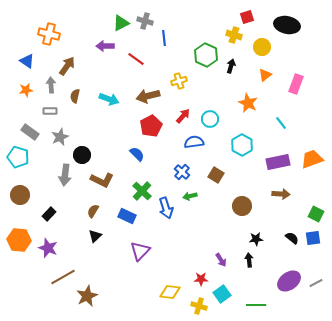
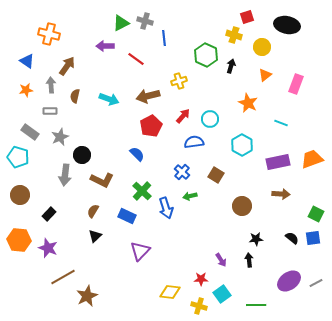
cyan line at (281, 123): rotated 32 degrees counterclockwise
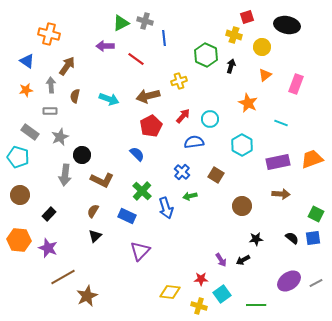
black arrow at (249, 260): moved 6 px left; rotated 112 degrees counterclockwise
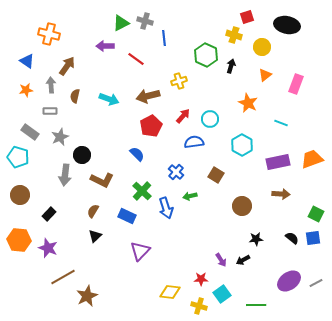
blue cross at (182, 172): moved 6 px left
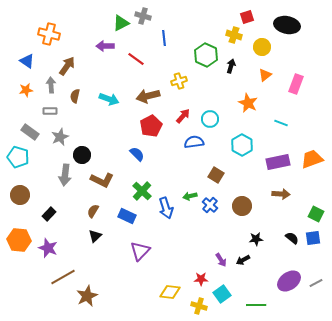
gray cross at (145, 21): moved 2 px left, 5 px up
blue cross at (176, 172): moved 34 px right, 33 px down
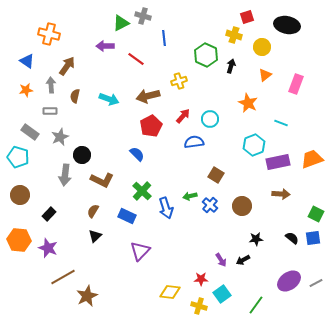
cyan hexagon at (242, 145): moved 12 px right; rotated 10 degrees clockwise
green line at (256, 305): rotated 54 degrees counterclockwise
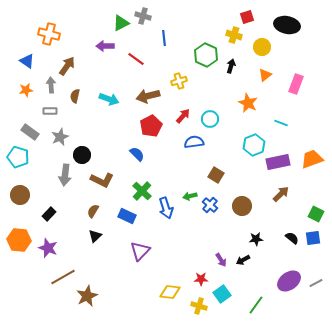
brown arrow at (281, 194): rotated 48 degrees counterclockwise
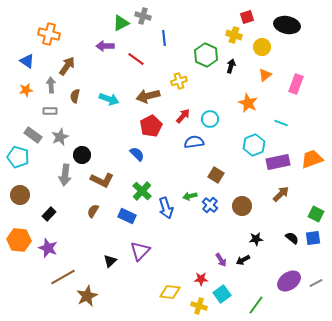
gray rectangle at (30, 132): moved 3 px right, 3 px down
black triangle at (95, 236): moved 15 px right, 25 px down
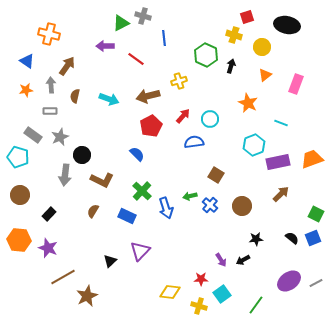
blue square at (313, 238): rotated 14 degrees counterclockwise
